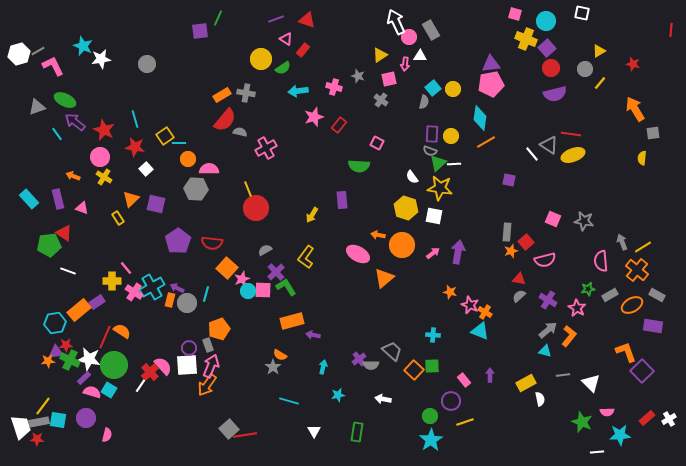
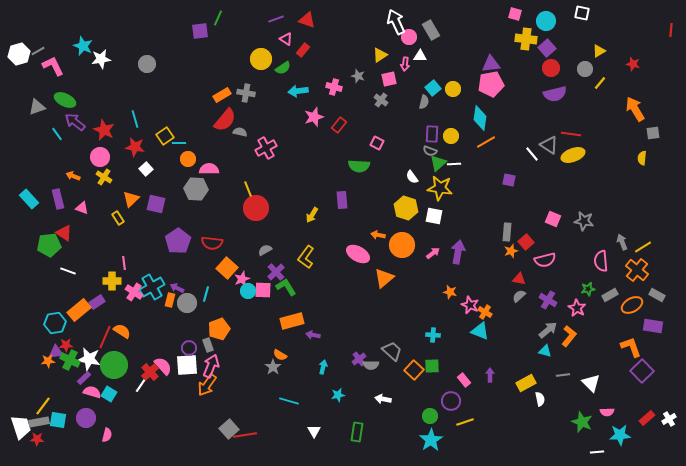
yellow cross at (526, 39): rotated 15 degrees counterclockwise
pink line at (126, 268): moved 2 px left, 5 px up; rotated 32 degrees clockwise
orange L-shape at (626, 352): moved 5 px right, 5 px up
cyan square at (109, 390): moved 4 px down
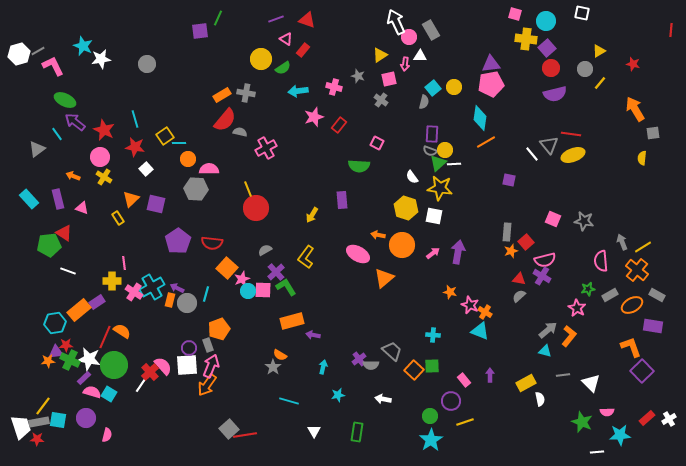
yellow circle at (453, 89): moved 1 px right, 2 px up
gray triangle at (37, 107): moved 42 px down; rotated 18 degrees counterclockwise
yellow circle at (451, 136): moved 6 px left, 14 px down
gray triangle at (549, 145): rotated 18 degrees clockwise
purple cross at (548, 300): moved 6 px left, 24 px up
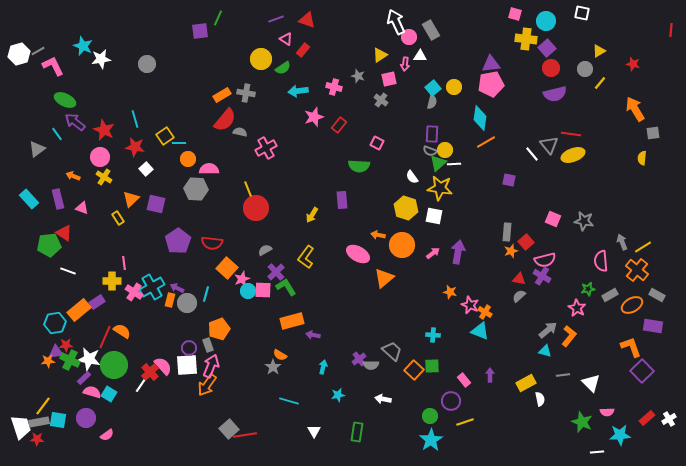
gray semicircle at (424, 102): moved 8 px right
pink semicircle at (107, 435): rotated 40 degrees clockwise
